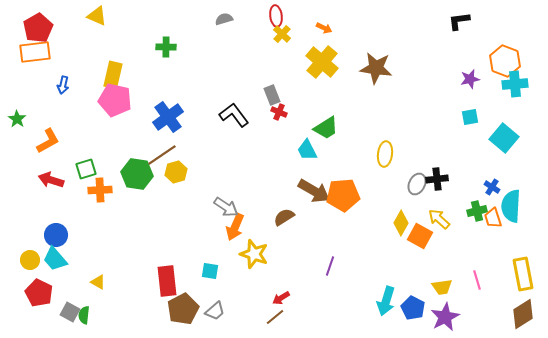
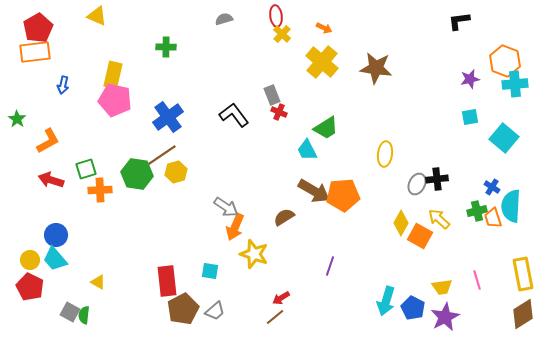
red pentagon at (39, 293): moved 9 px left, 6 px up
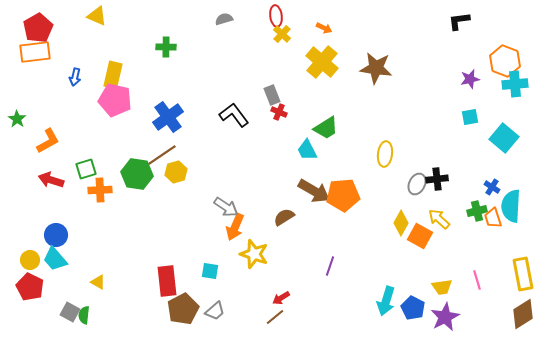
blue arrow at (63, 85): moved 12 px right, 8 px up
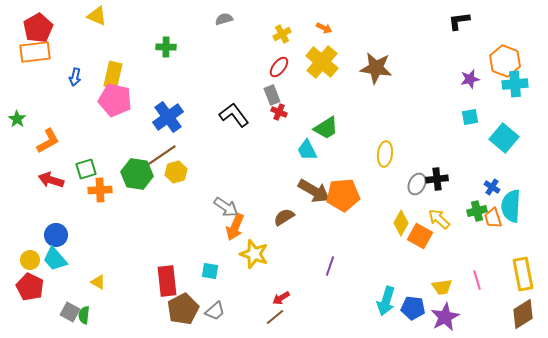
red ellipse at (276, 16): moved 3 px right, 51 px down; rotated 45 degrees clockwise
yellow cross at (282, 34): rotated 18 degrees clockwise
blue pentagon at (413, 308): rotated 20 degrees counterclockwise
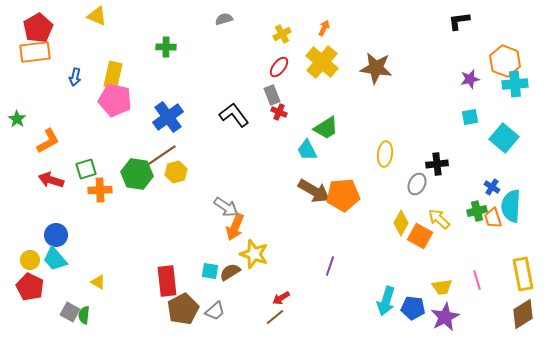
orange arrow at (324, 28): rotated 91 degrees counterclockwise
black cross at (437, 179): moved 15 px up
brown semicircle at (284, 217): moved 54 px left, 55 px down
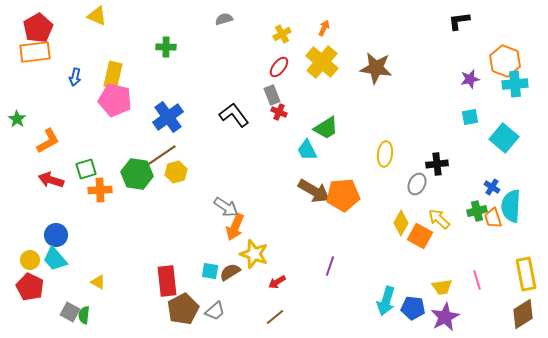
yellow rectangle at (523, 274): moved 3 px right
red arrow at (281, 298): moved 4 px left, 16 px up
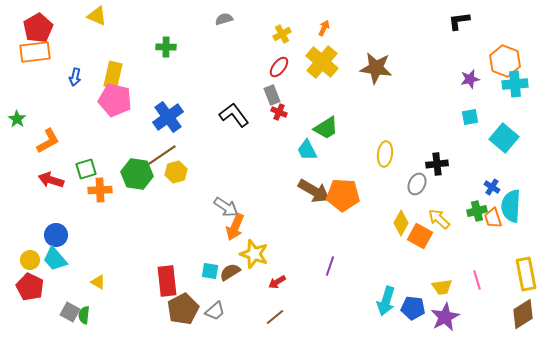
orange pentagon at (343, 195): rotated 8 degrees clockwise
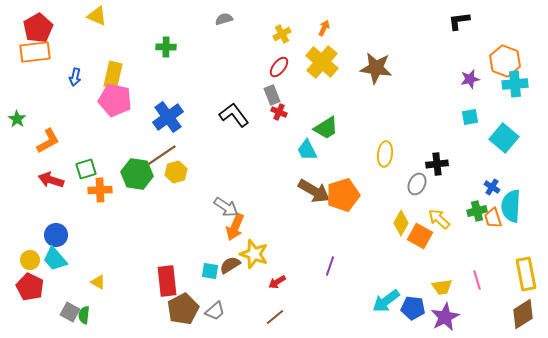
orange pentagon at (343, 195): rotated 20 degrees counterclockwise
brown semicircle at (230, 272): moved 7 px up
cyan arrow at (386, 301): rotated 36 degrees clockwise
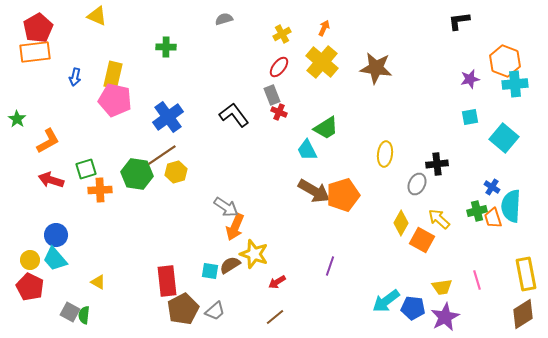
orange square at (420, 236): moved 2 px right, 4 px down
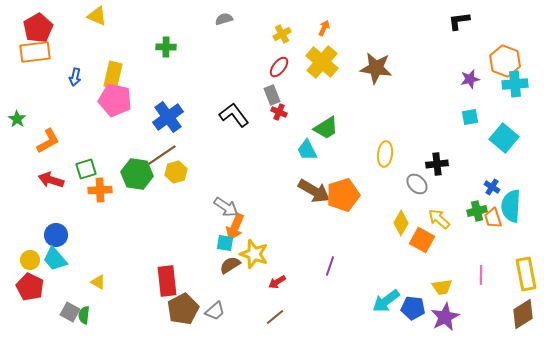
gray ellipse at (417, 184): rotated 70 degrees counterclockwise
cyan square at (210, 271): moved 15 px right, 28 px up
pink line at (477, 280): moved 4 px right, 5 px up; rotated 18 degrees clockwise
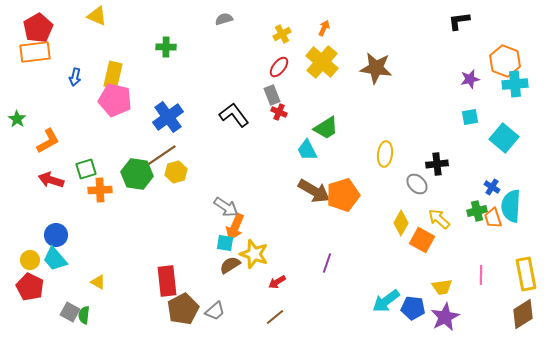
purple line at (330, 266): moved 3 px left, 3 px up
